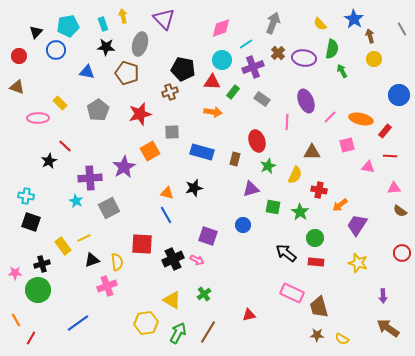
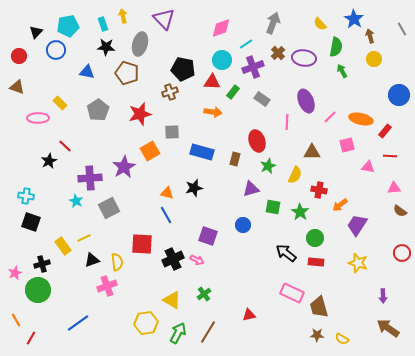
green semicircle at (332, 49): moved 4 px right, 2 px up
pink star at (15, 273): rotated 24 degrees counterclockwise
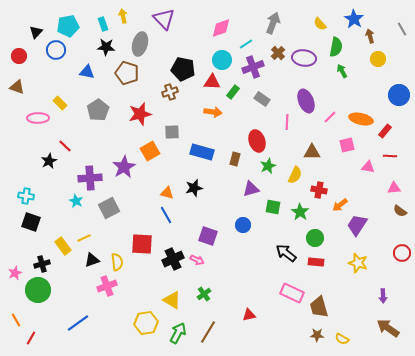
yellow circle at (374, 59): moved 4 px right
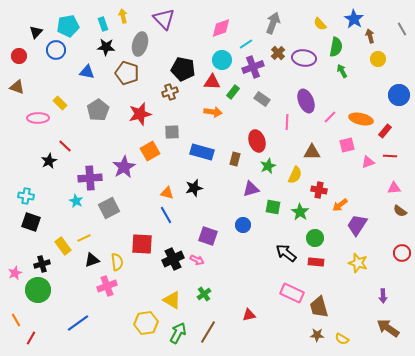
pink triangle at (368, 167): moved 5 px up; rotated 32 degrees counterclockwise
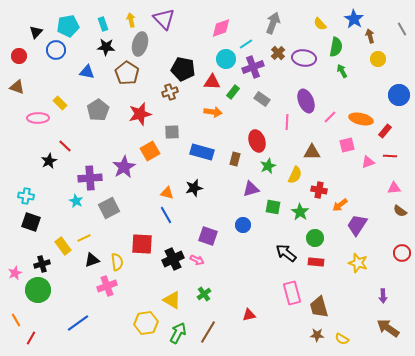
yellow arrow at (123, 16): moved 8 px right, 4 px down
cyan circle at (222, 60): moved 4 px right, 1 px up
brown pentagon at (127, 73): rotated 15 degrees clockwise
pink rectangle at (292, 293): rotated 50 degrees clockwise
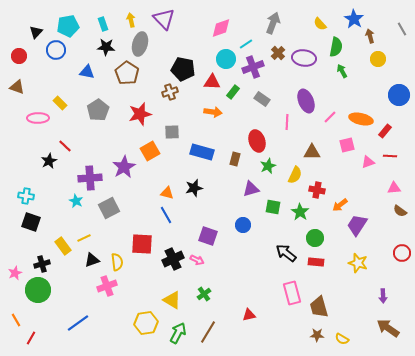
red cross at (319, 190): moved 2 px left
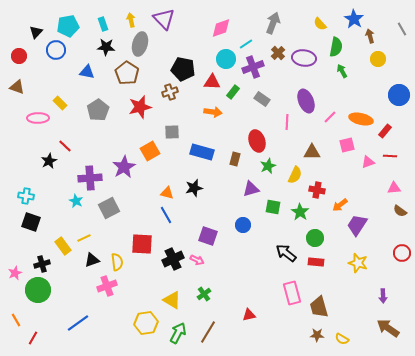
red star at (140, 114): moved 7 px up
red line at (31, 338): moved 2 px right
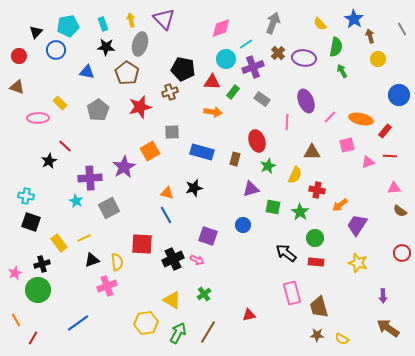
yellow rectangle at (63, 246): moved 4 px left, 3 px up
